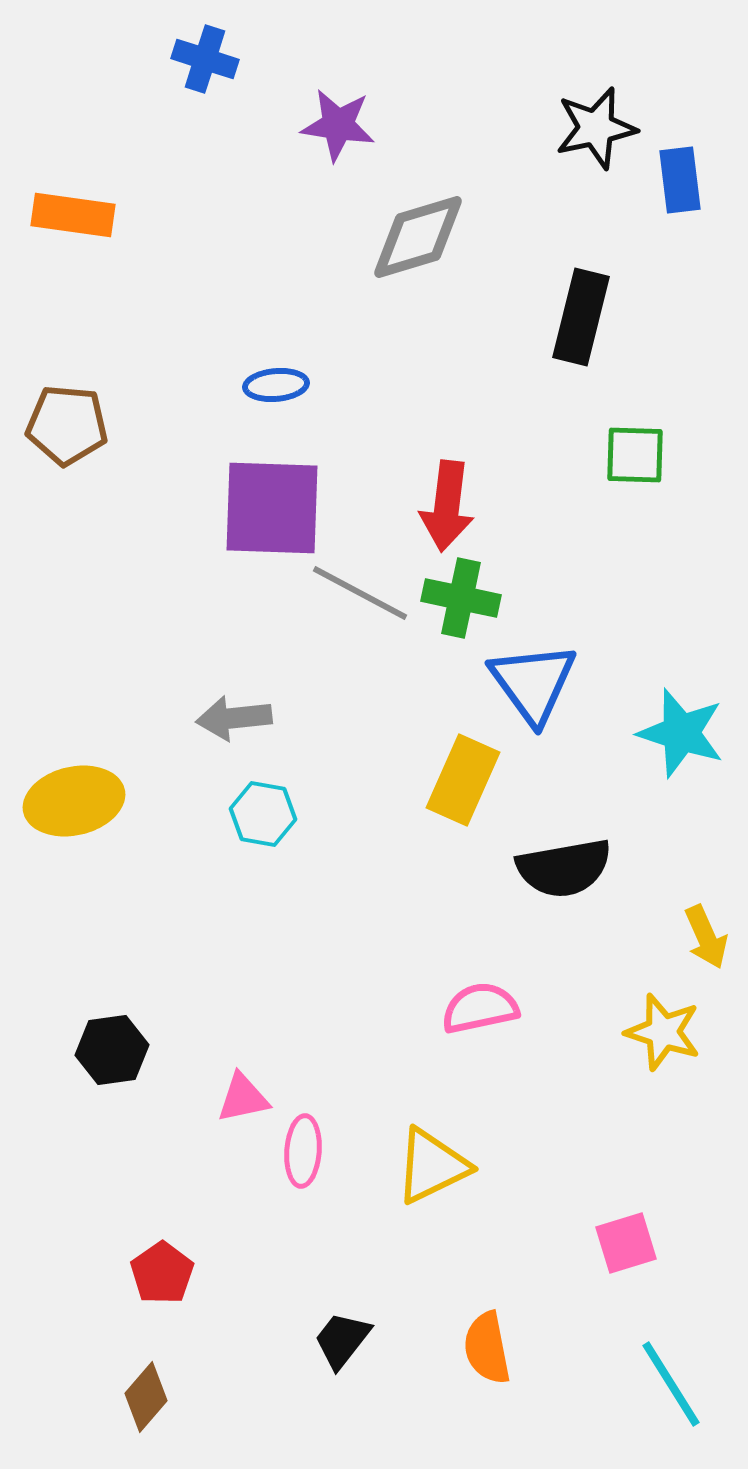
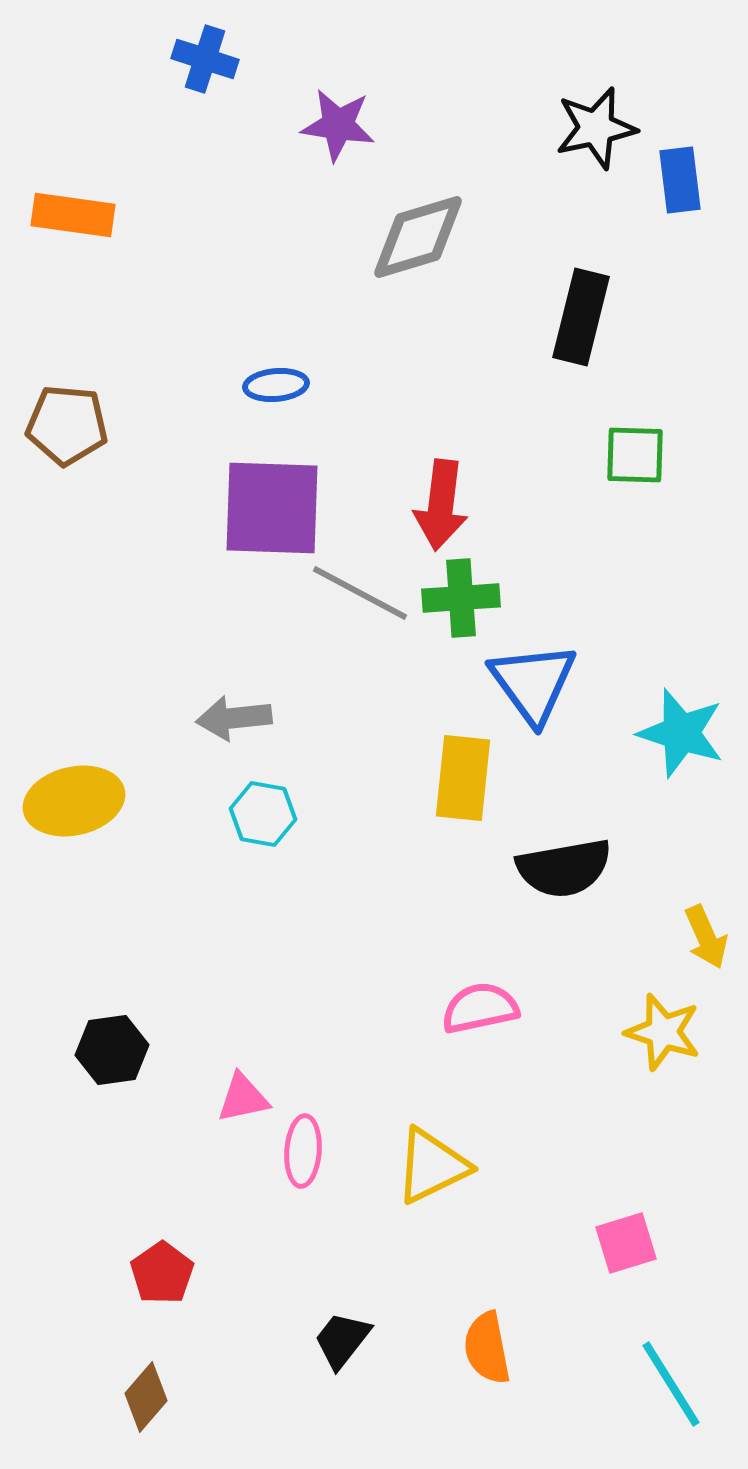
red arrow: moved 6 px left, 1 px up
green cross: rotated 16 degrees counterclockwise
yellow rectangle: moved 2 px up; rotated 18 degrees counterclockwise
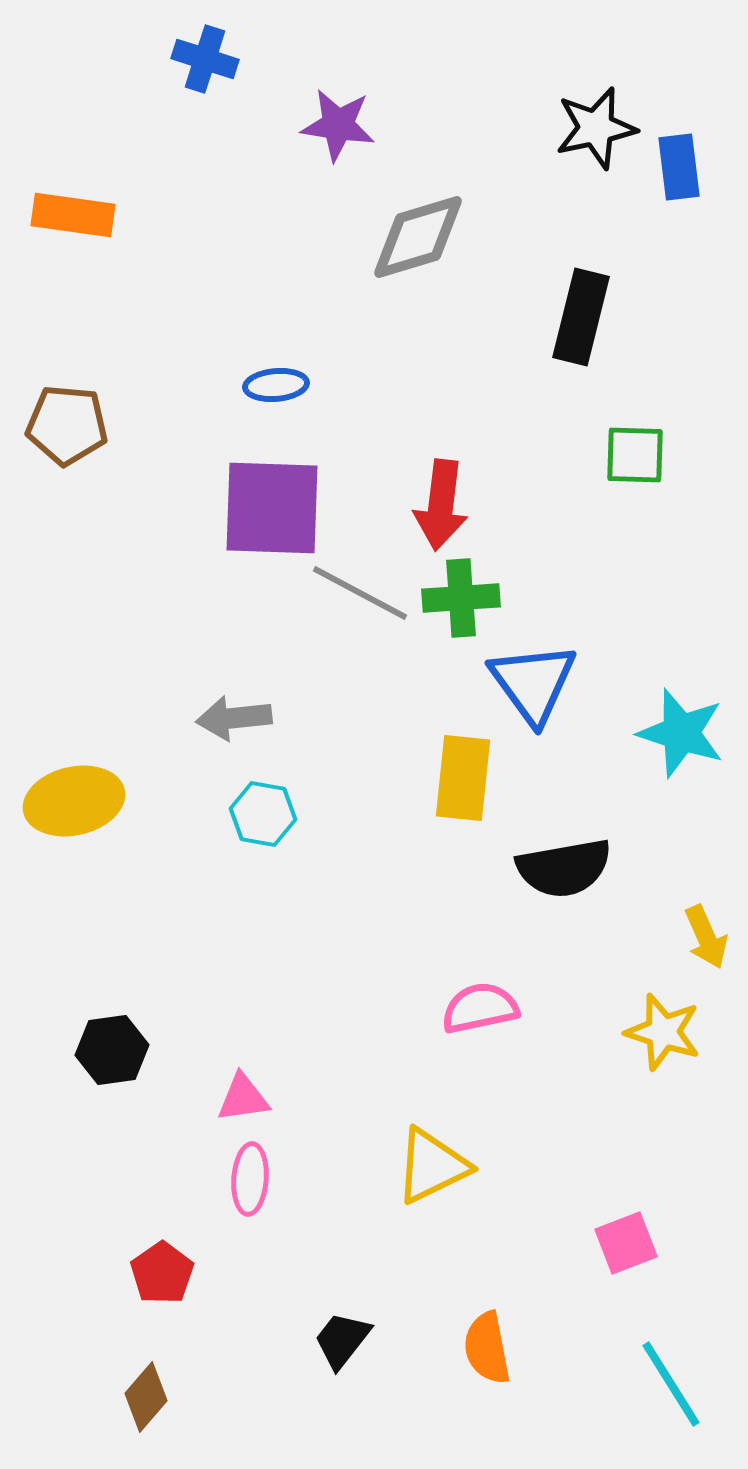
blue rectangle: moved 1 px left, 13 px up
pink triangle: rotated 4 degrees clockwise
pink ellipse: moved 53 px left, 28 px down
pink square: rotated 4 degrees counterclockwise
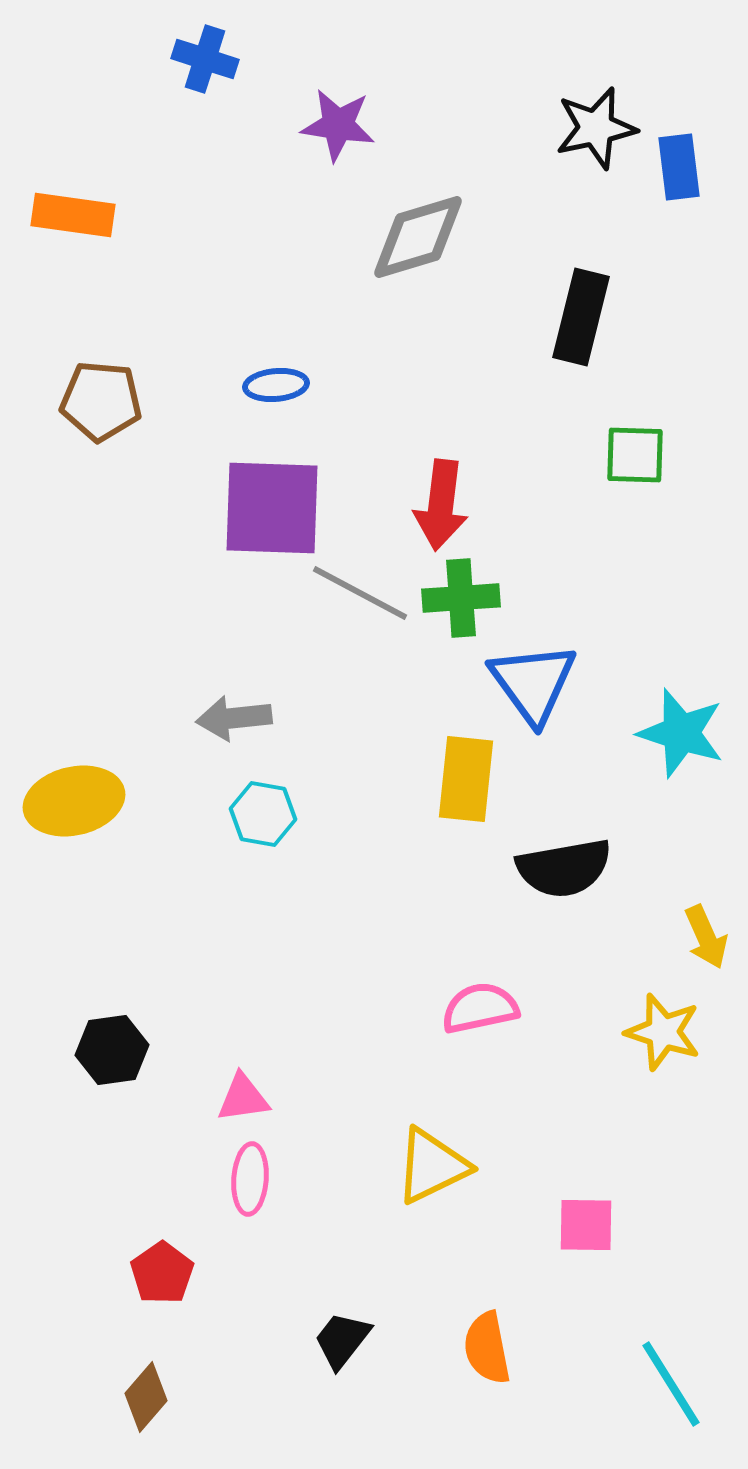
brown pentagon: moved 34 px right, 24 px up
yellow rectangle: moved 3 px right, 1 px down
pink square: moved 40 px left, 18 px up; rotated 22 degrees clockwise
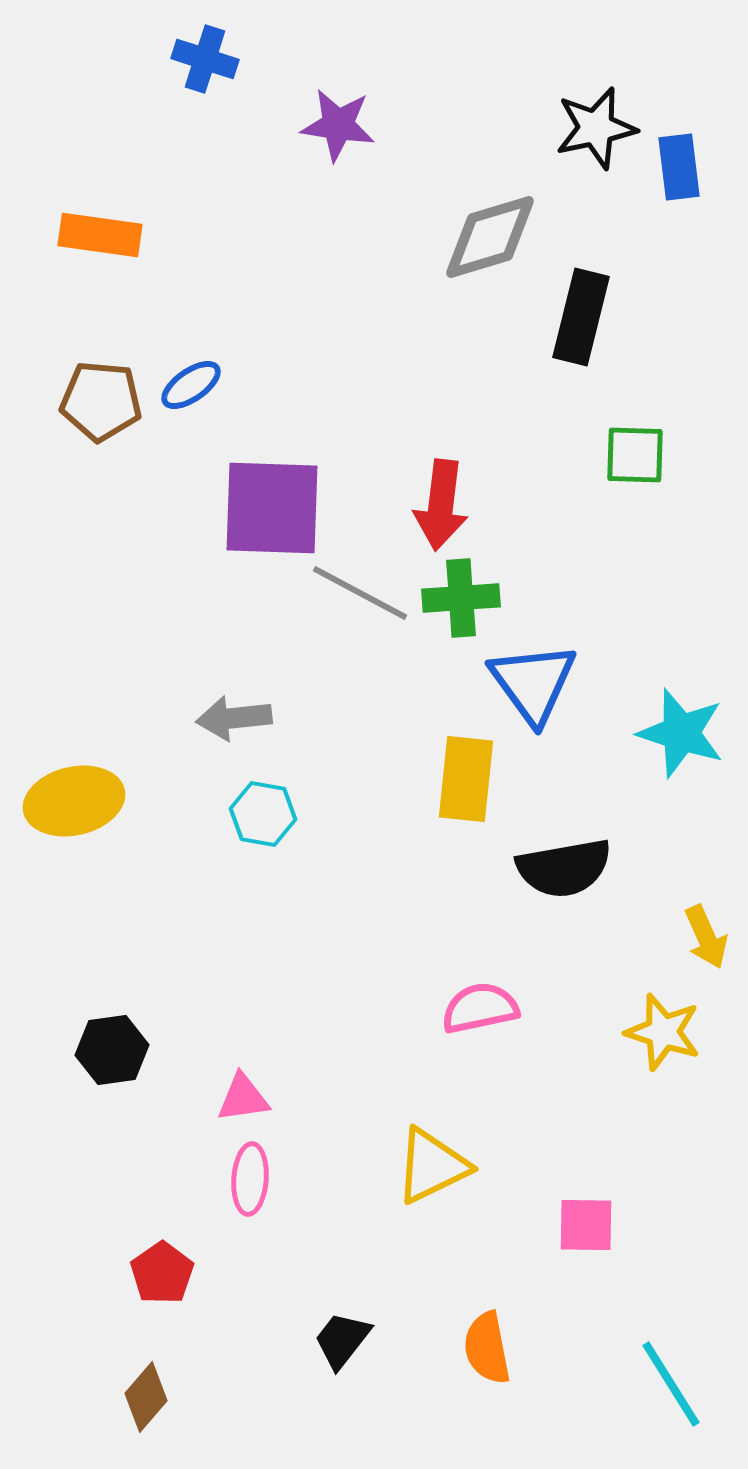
orange rectangle: moved 27 px right, 20 px down
gray diamond: moved 72 px right
blue ellipse: moved 85 px left; rotated 30 degrees counterclockwise
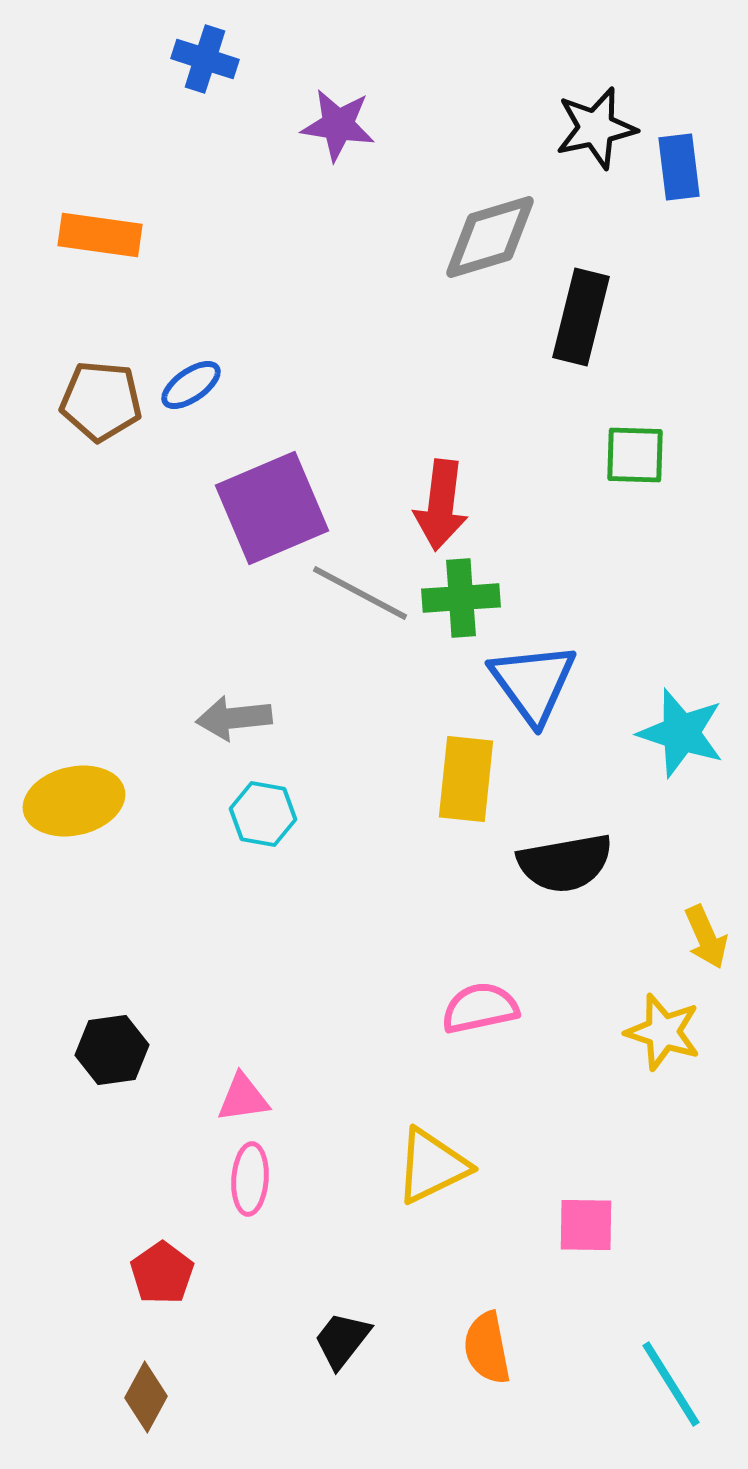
purple square: rotated 25 degrees counterclockwise
black semicircle: moved 1 px right, 5 px up
brown diamond: rotated 12 degrees counterclockwise
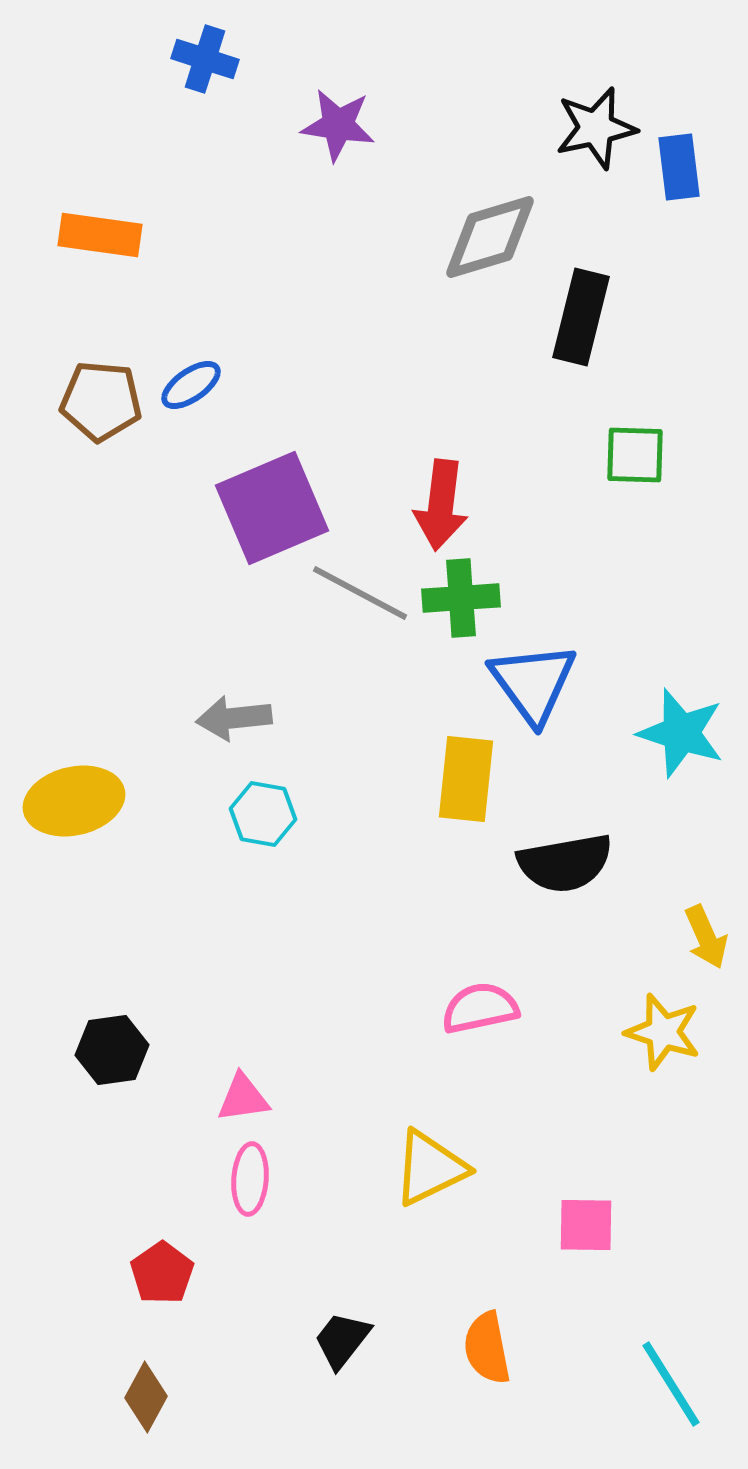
yellow triangle: moved 2 px left, 2 px down
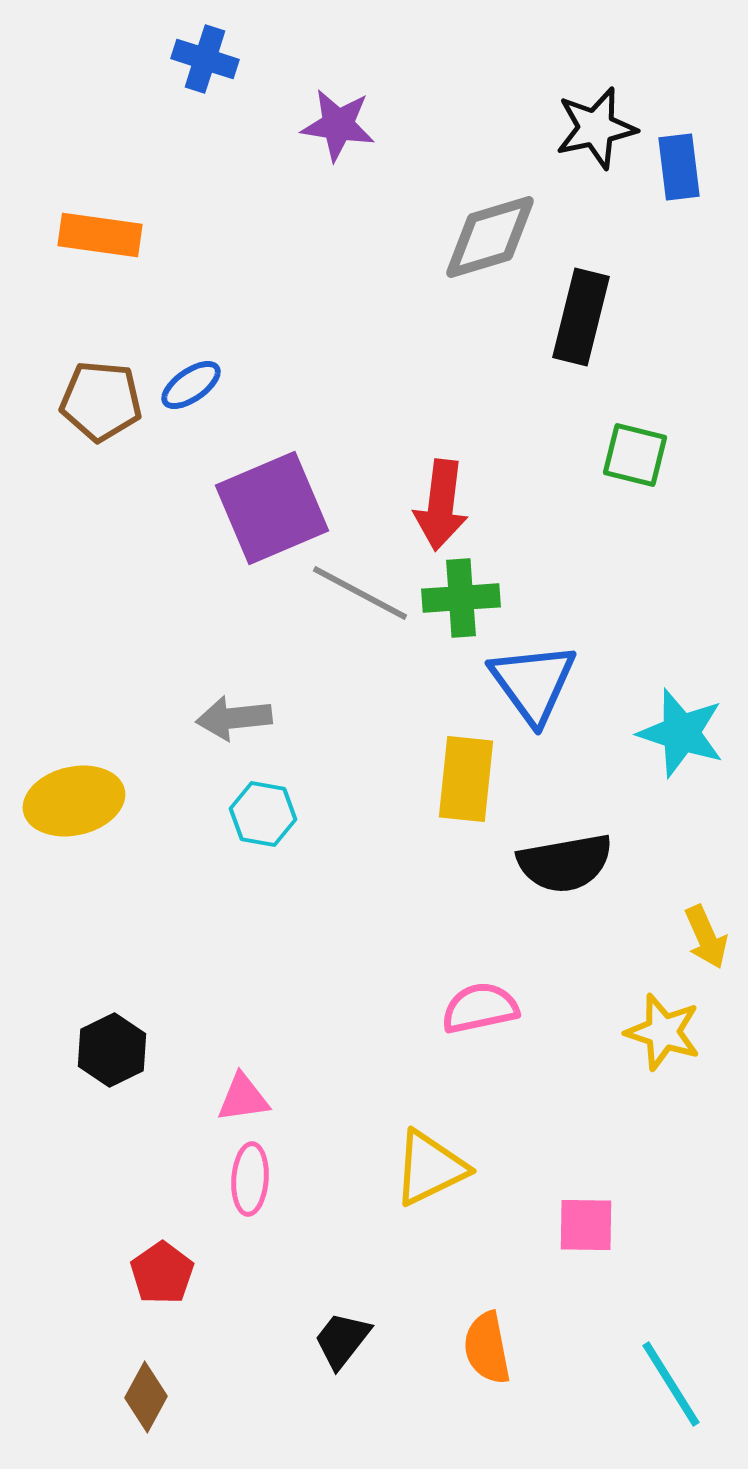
green square: rotated 12 degrees clockwise
black hexagon: rotated 18 degrees counterclockwise
